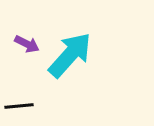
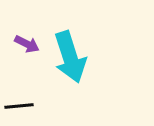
cyan arrow: moved 2 px down; rotated 120 degrees clockwise
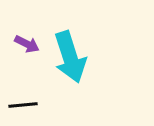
black line: moved 4 px right, 1 px up
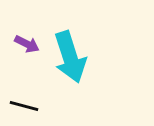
black line: moved 1 px right, 1 px down; rotated 20 degrees clockwise
